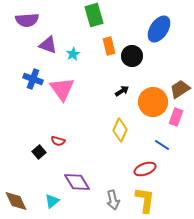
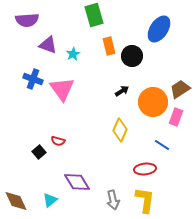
red ellipse: rotated 15 degrees clockwise
cyan triangle: moved 2 px left, 1 px up
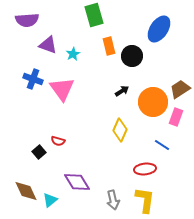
brown diamond: moved 10 px right, 10 px up
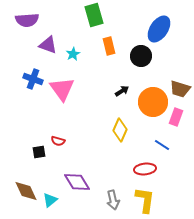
black circle: moved 9 px right
brown trapezoid: rotated 130 degrees counterclockwise
black square: rotated 32 degrees clockwise
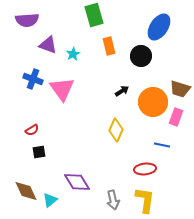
blue ellipse: moved 2 px up
yellow diamond: moved 4 px left
red semicircle: moved 26 px left, 11 px up; rotated 48 degrees counterclockwise
blue line: rotated 21 degrees counterclockwise
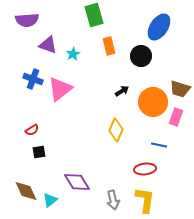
pink triangle: moved 2 px left; rotated 28 degrees clockwise
blue line: moved 3 px left
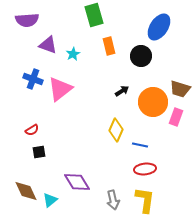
blue line: moved 19 px left
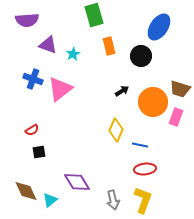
yellow L-shape: moved 2 px left; rotated 12 degrees clockwise
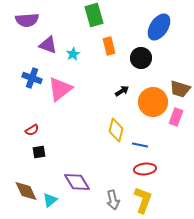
black circle: moved 2 px down
blue cross: moved 1 px left, 1 px up
yellow diamond: rotated 10 degrees counterclockwise
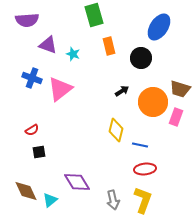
cyan star: rotated 24 degrees counterclockwise
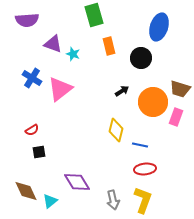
blue ellipse: rotated 16 degrees counterclockwise
purple triangle: moved 5 px right, 1 px up
blue cross: rotated 12 degrees clockwise
cyan triangle: moved 1 px down
